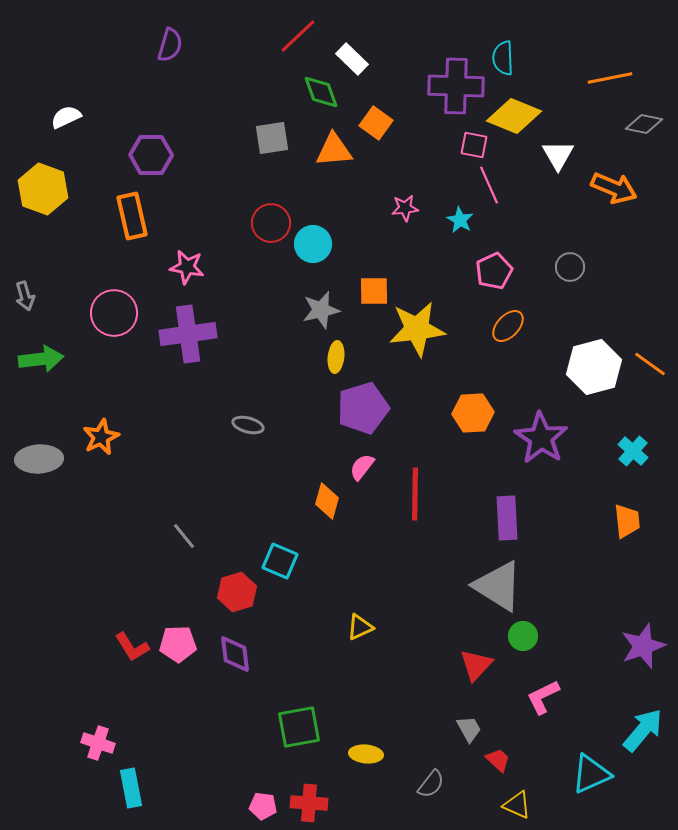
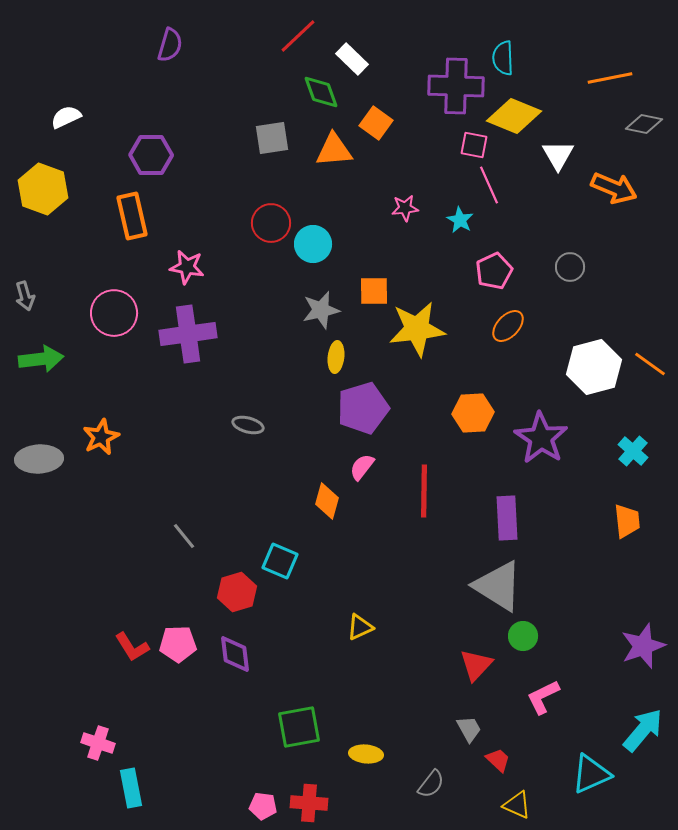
red line at (415, 494): moved 9 px right, 3 px up
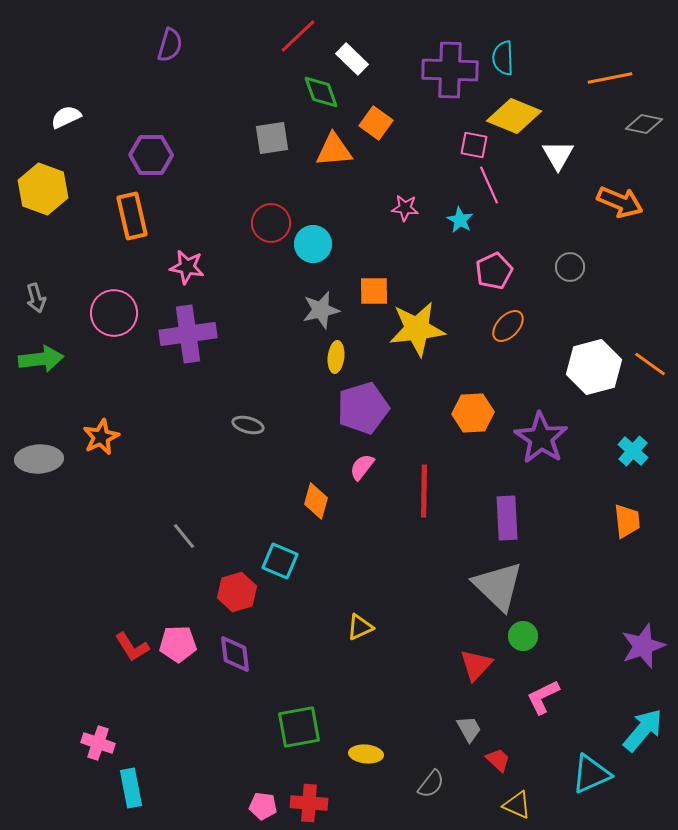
purple cross at (456, 86): moved 6 px left, 16 px up
orange arrow at (614, 188): moved 6 px right, 14 px down
pink star at (405, 208): rotated 12 degrees clockwise
gray arrow at (25, 296): moved 11 px right, 2 px down
orange diamond at (327, 501): moved 11 px left
gray triangle at (498, 586): rotated 12 degrees clockwise
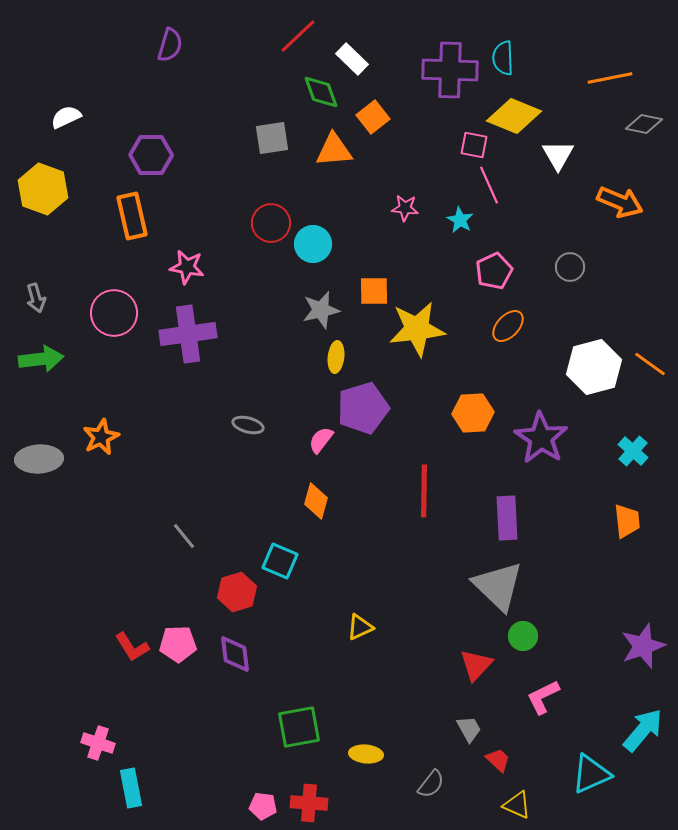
orange square at (376, 123): moved 3 px left, 6 px up; rotated 16 degrees clockwise
pink semicircle at (362, 467): moved 41 px left, 27 px up
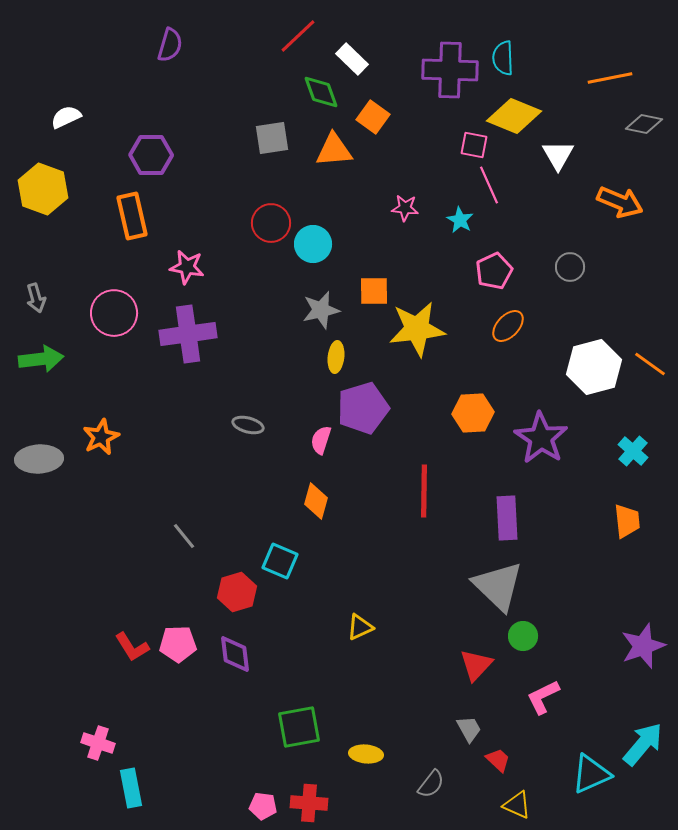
orange square at (373, 117): rotated 16 degrees counterclockwise
pink semicircle at (321, 440): rotated 20 degrees counterclockwise
cyan arrow at (643, 730): moved 14 px down
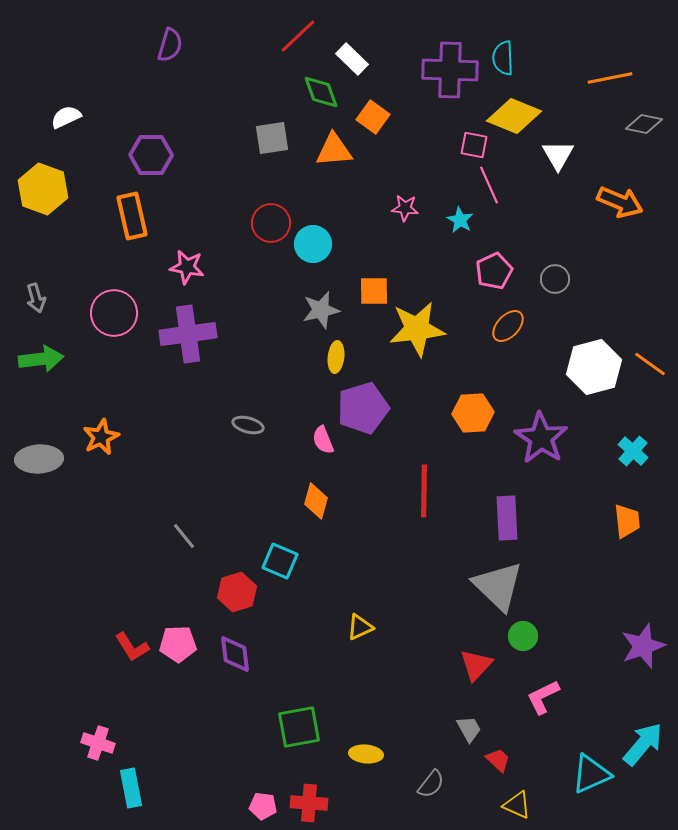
gray circle at (570, 267): moved 15 px left, 12 px down
pink semicircle at (321, 440): moved 2 px right; rotated 40 degrees counterclockwise
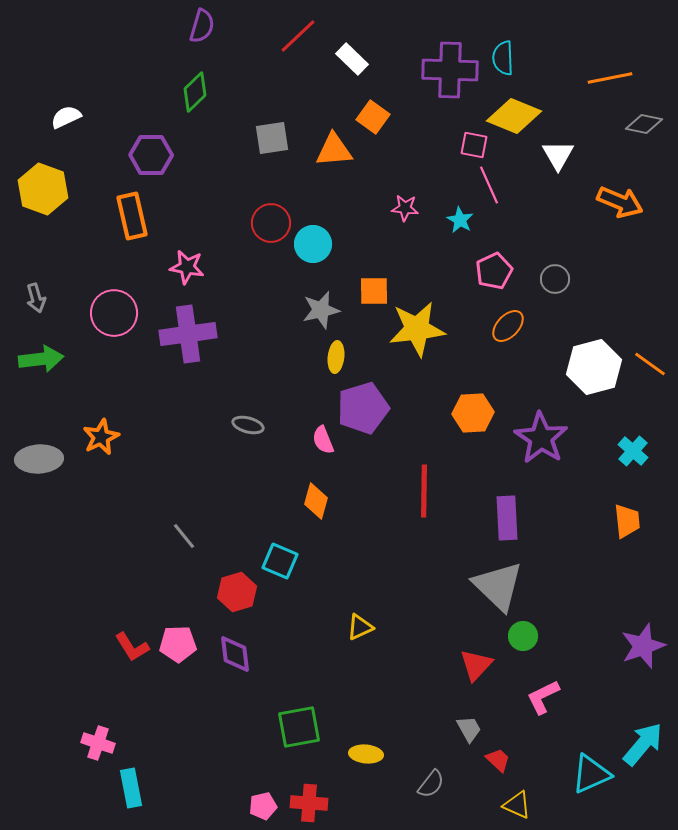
purple semicircle at (170, 45): moved 32 px right, 19 px up
green diamond at (321, 92): moved 126 px left; rotated 66 degrees clockwise
pink pentagon at (263, 806): rotated 20 degrees counterclockwise
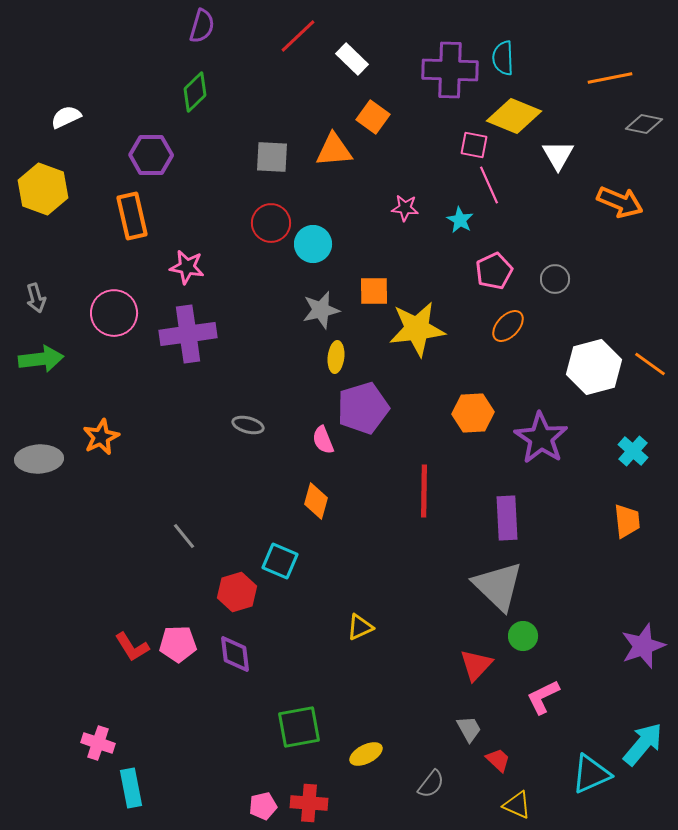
gray square at (272, 138): moved 19 px down; rotated 12 degrees clockwise
yellow ellipse at (366, 754): rotated 32 degrees counterclockwise
